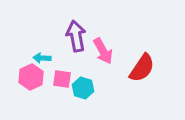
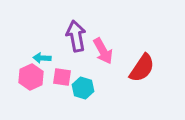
pink square: moved 2 px up
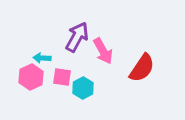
purple arrow: moved 1 px right, 1 px down; rotated 40 degrees clockwise
cyan hexagon: rotated 15 degrees clockwise
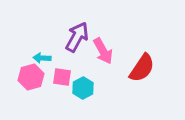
pink hexagon: rotated 10 degrees clockwise
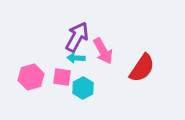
cyan arrow: moved 34 px right
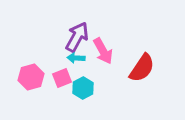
pink square: moved 1 px down; rotated 30 degrees counterclockwise
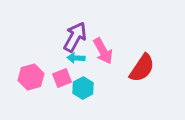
purple arrow: moved 2 px left
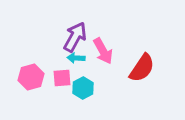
pink square: rotated 18 degrees clockwise
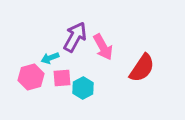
pink arrow: moved 4 px up
cyan arrow: moved 26 px left; rotated 24 degrees counterclockwise
